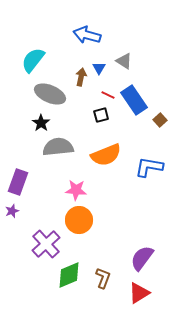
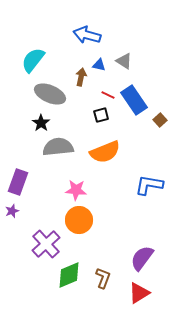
blue triangle: moved 3 px up; rotated 48 degrees counterclockwise
orange semicircle: moved 1 px left, 3 px up
blue L-shape: moved 18 px down
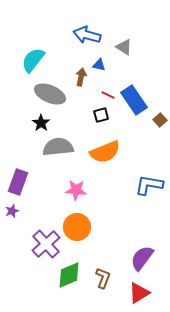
gray triangle: moved 14 px up
orange circle: moved 2 px left, 7 px down
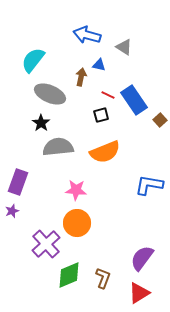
orange circle: moved 4 px up
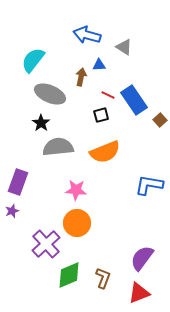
blue triangle: rotated 16 degrees counterclockwise
red triangle: rotated 10 degrees clockwise
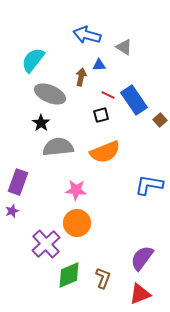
red triangle: moved 1 px right, 1 px down
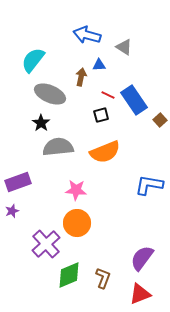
purple rectangle: rotated 50 degrees clockwise
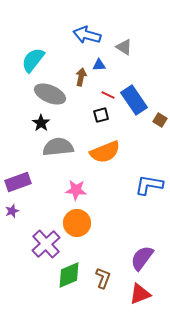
brown square: rotated 16 degrees counterclockwise
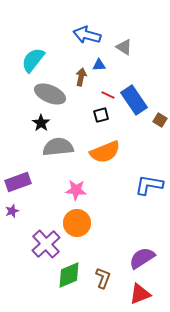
purple semicircle: rotated 20 degrees clockwise
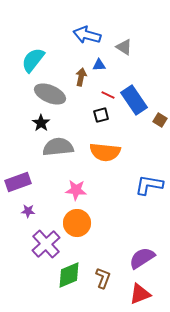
orange semicircle: rotated 28 degrees clockwise
purple star: moved 16 px right; rotated 24 degrees clockwise
